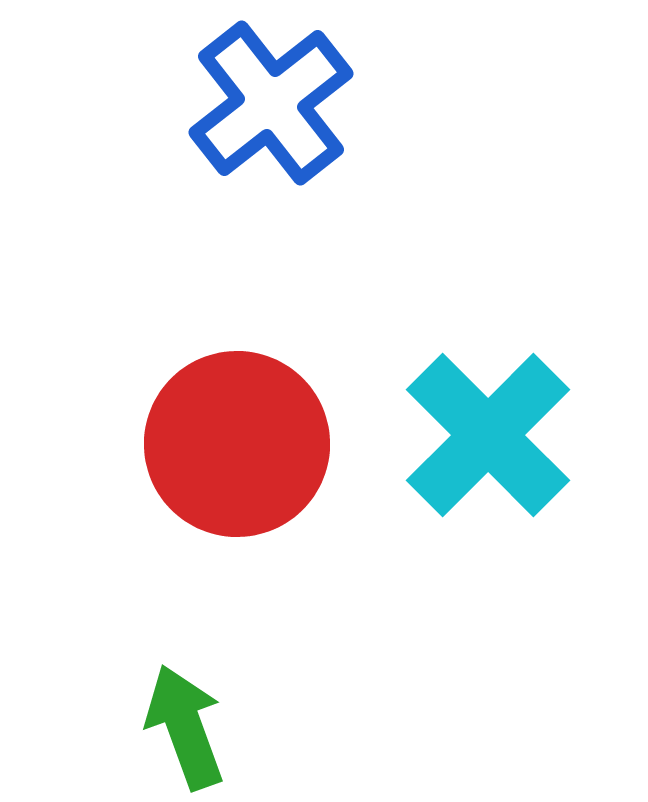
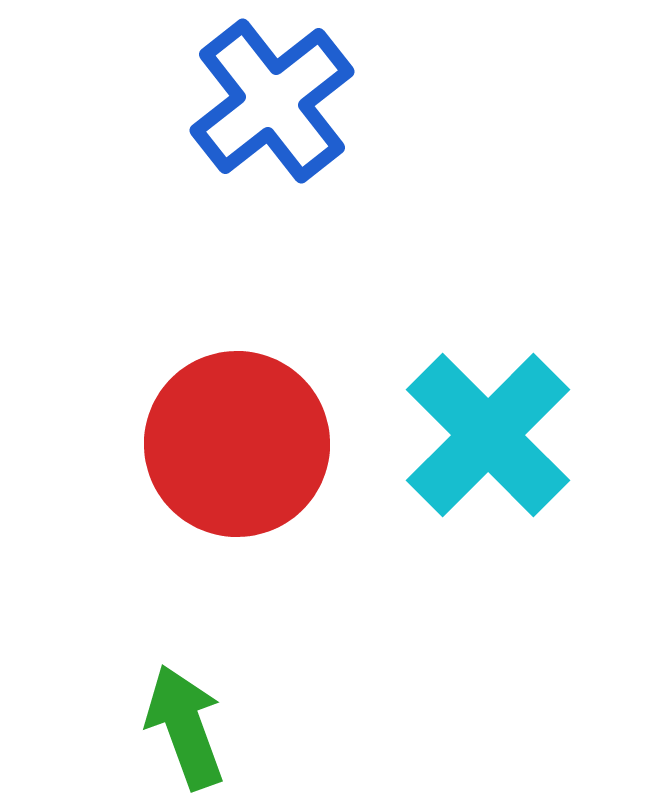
blue cross: moved 1 px right, 2 px up
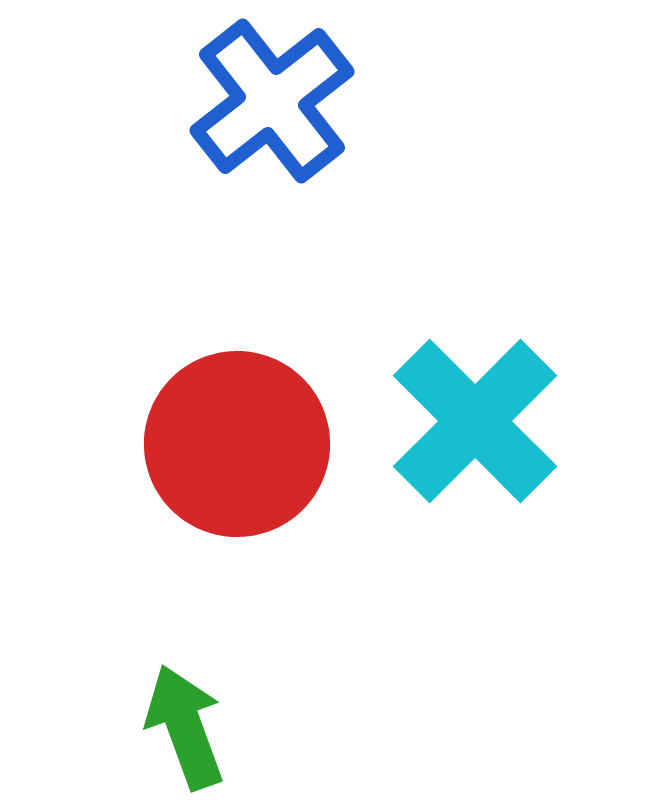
cyan cross: moved 13 px left, 14 px up
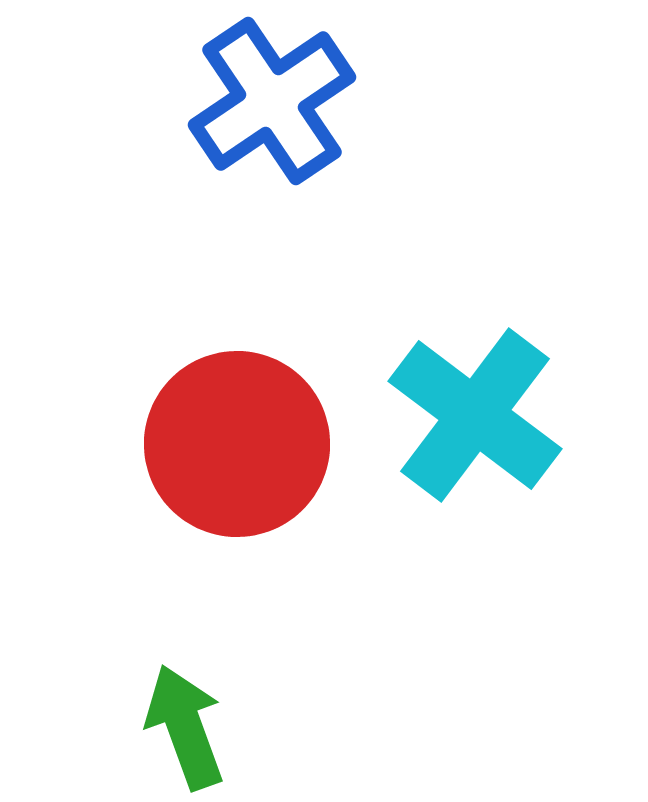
blue cross: rotated 4 degrees clockwise
cyan cross: moved 6 px up; rotated 8 degrees counterclockwise
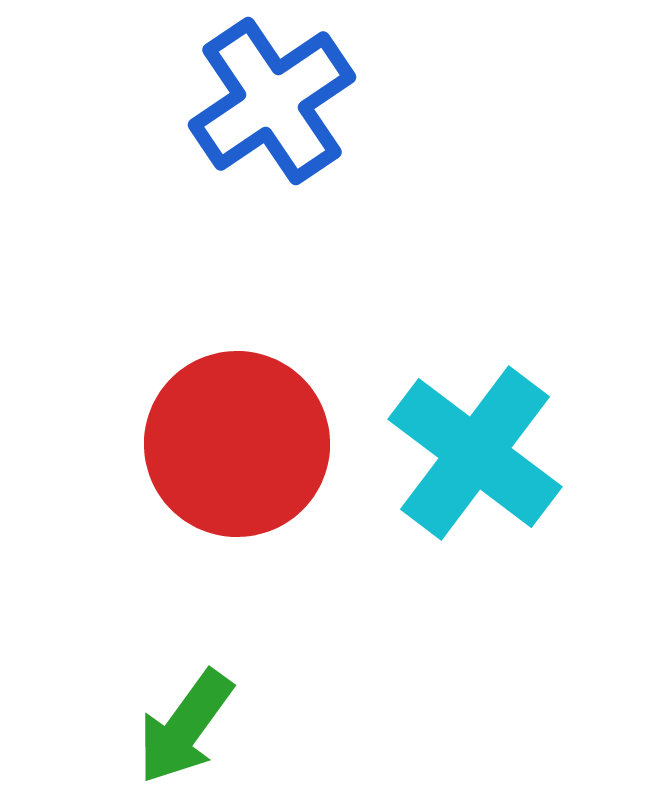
cyan cross: moved 38 px down
green arrow: rotated 124 degrees counterclockwise
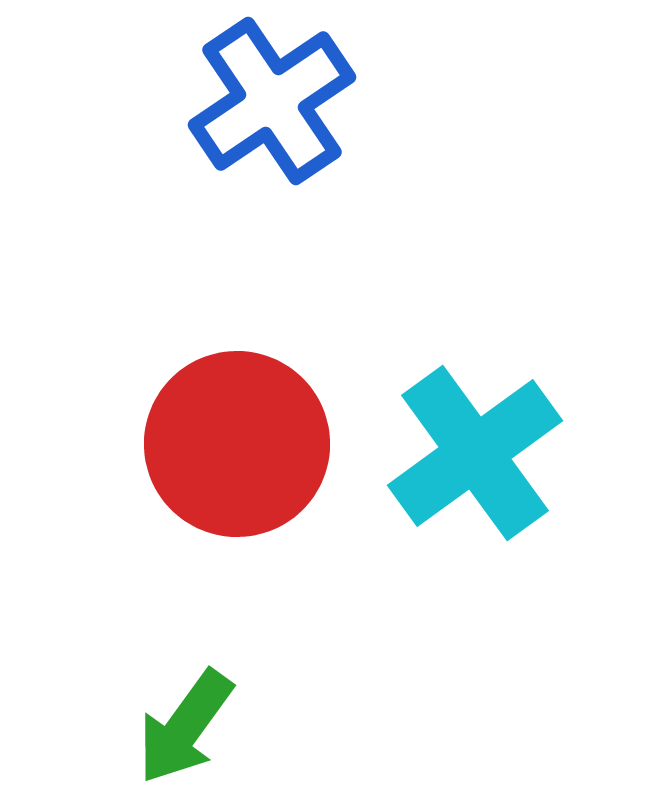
cyan cross: rotated 17 degrees clockwise
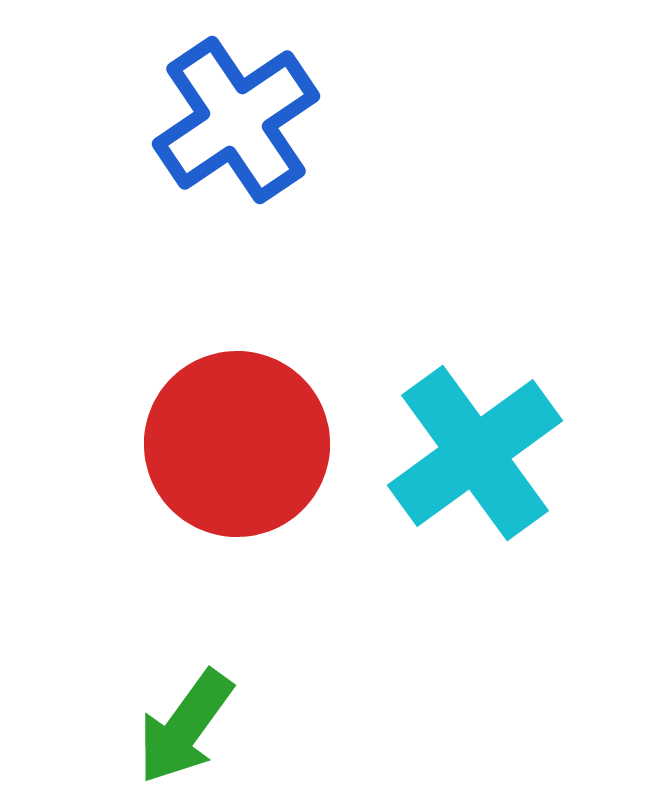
blue cross: moved 36 px left, 19 px down
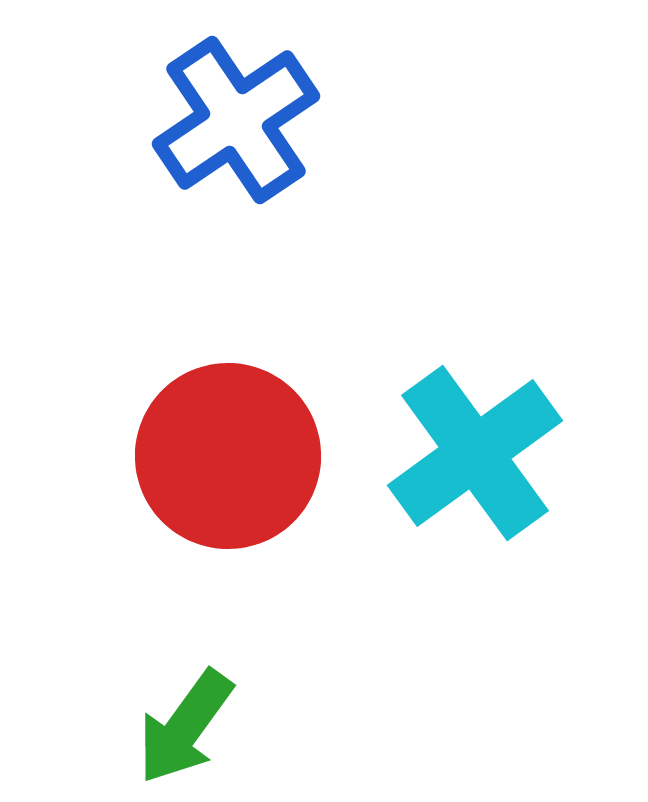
red circle: moved 9 px left, 12 px down
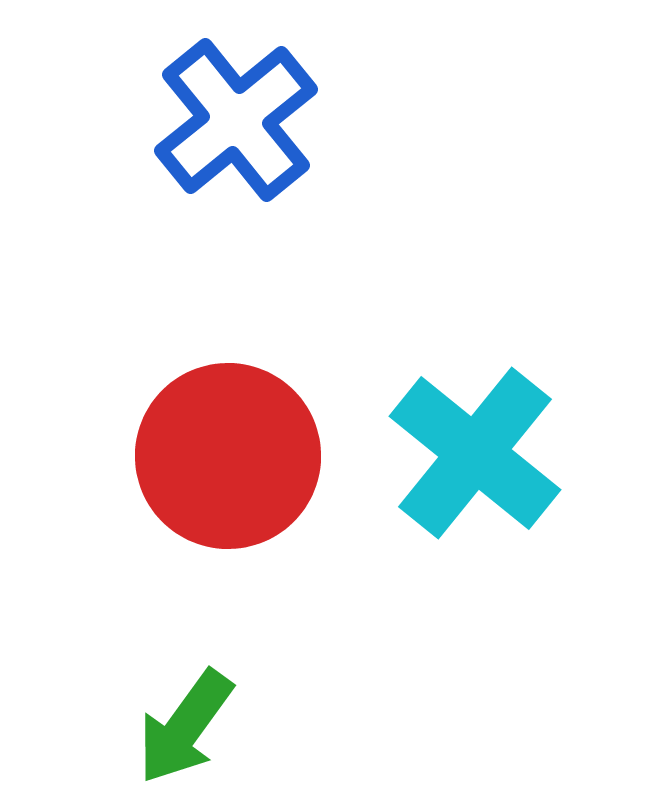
blue cross: rotated 5 degrees counterclockwise
cyan cross: rotated 15 degrees counterclockwise
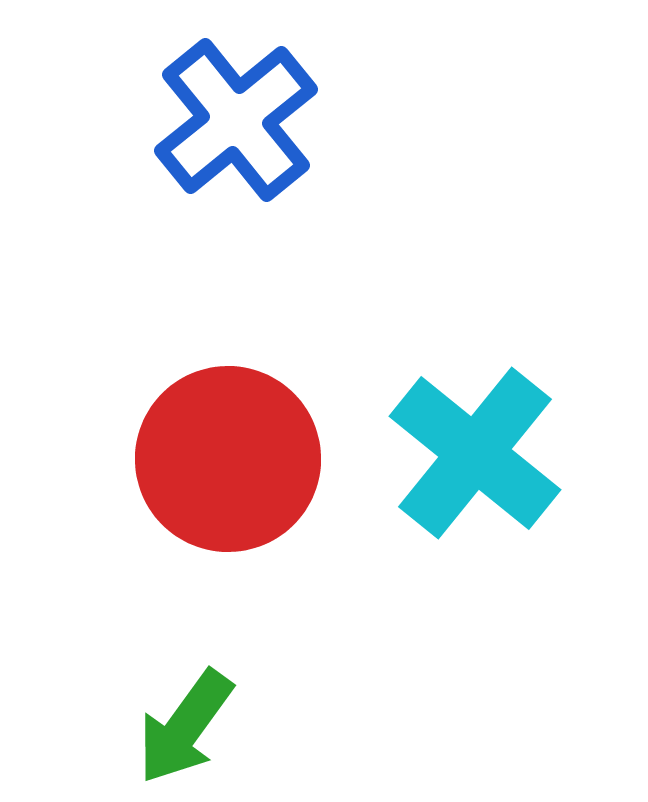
red circle: moved 3 px down
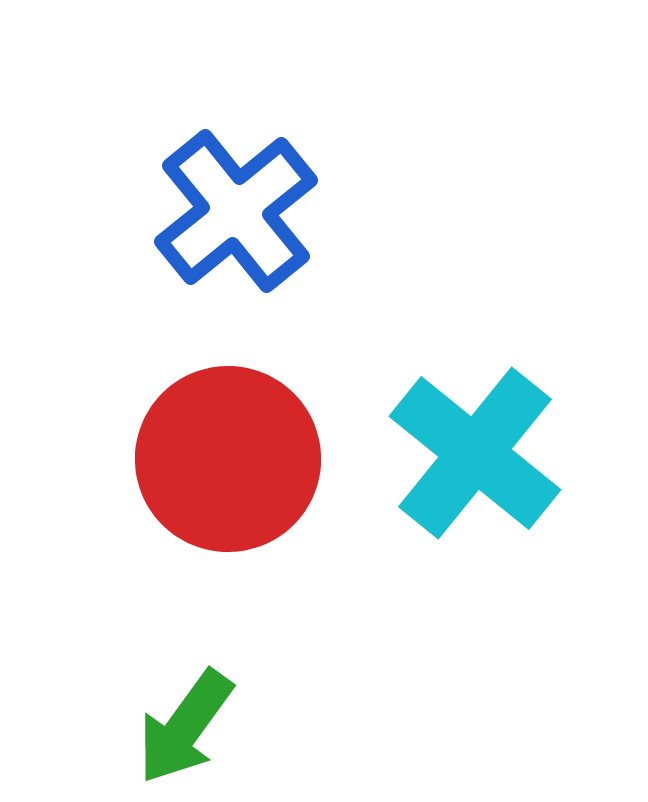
blue cross: moved 91 px down
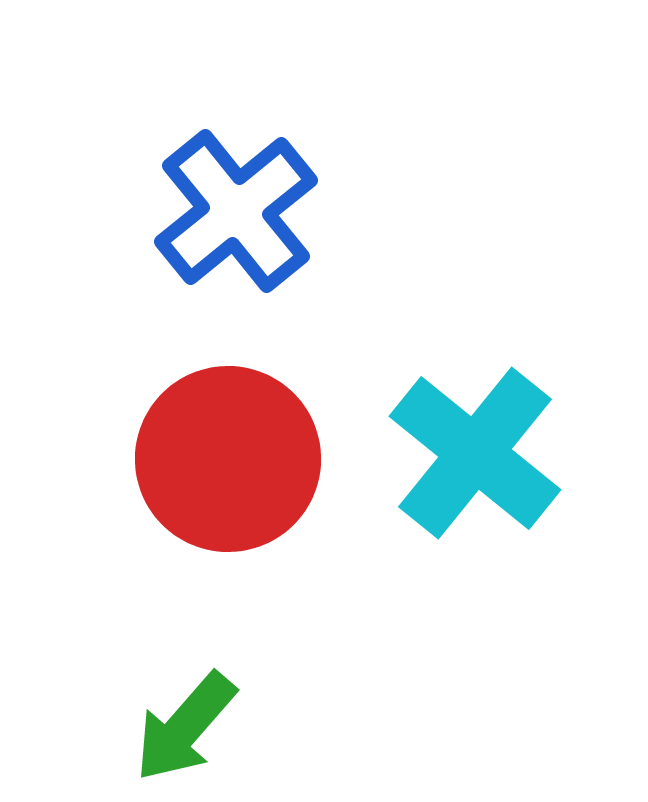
green arrow: rotated 5 degrees clockwise
